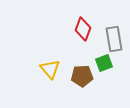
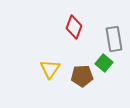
red diamond: moved 9 px left, 2 px up
green square: rotated 30 degrees counterclockwise
yellow triangle: rotated 15 degrees clockwise
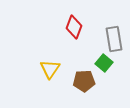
brown pentagon: moved 2 px right, 5 px down
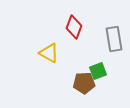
green square: moved 6 px left, 8 px down; rotated 30 degrees clockwise
yellow triangle: moved 1 px left, 16 px up; rotated 35 degrees counterclockwise
brown pentagon: moved 2 px down
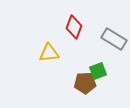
gray rectangle: rotated 50 degrees counterclockwise
yellow triangle: rotated 35 degrees counterclockwise
brown pentagon: moved 1 px right
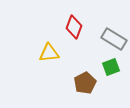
green square: moved 13 px right, 4 px up
brown pentagon: rotated 25 degrees counterclockwise
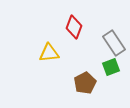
gray rectangle: moved 4 px down; rotated 25 degrees clockwise
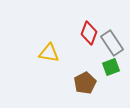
red diamond: moved 15 px right, 6 px down
gray rectangle: moved 2 px left
yellow triangle: rotated 15 degrees clockwise
